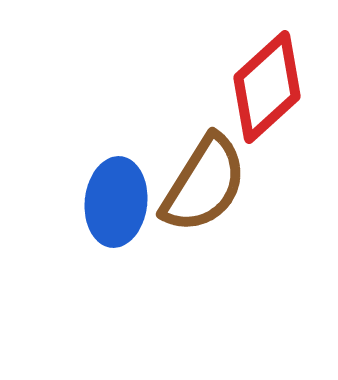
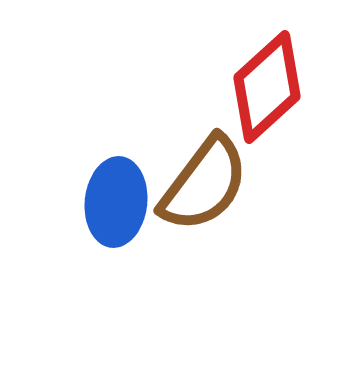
brown semicircle: rotated 5 degrees clockwise
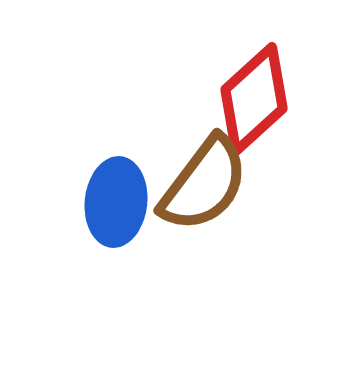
red diamond: moved 13 px left, 12 px down
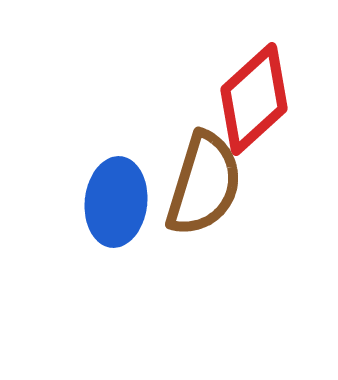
brown semicircle: rotated 20 degrees counterclockwise
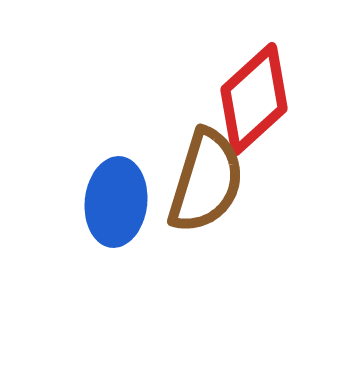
brown semicircle: moved 2 px right, 3 px up
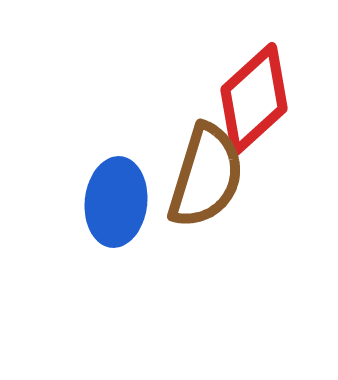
brown semicircle: moved 5 px up
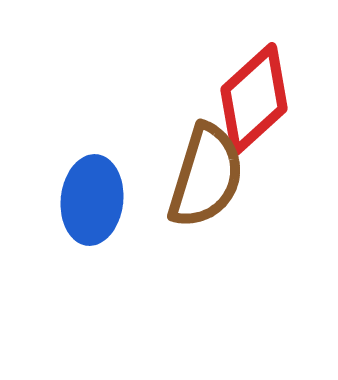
blue ellipse: moved 24 px left, 2 px up
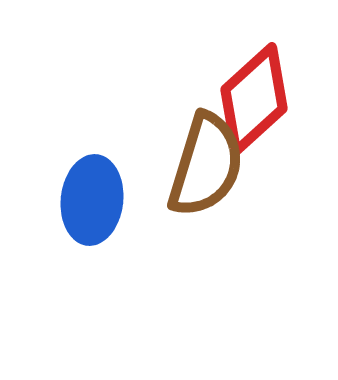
brown semicircle: moved 11 px up
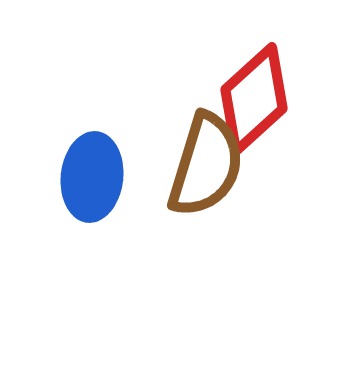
blue ellipse: moved 23 px up
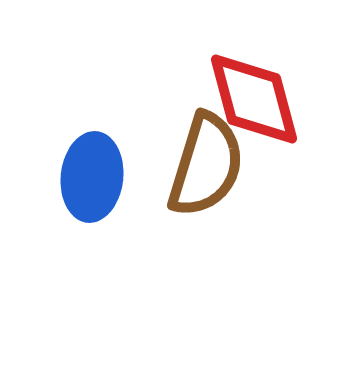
red diamond: rotated 63 degrees counterclockwise
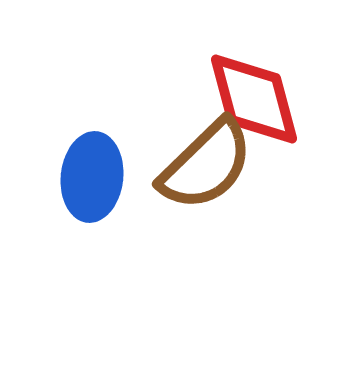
brown semicircle: rotated 29 degrees clockwise
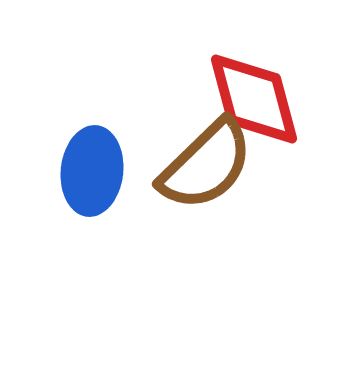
blue ellipse: moved 6 px up
